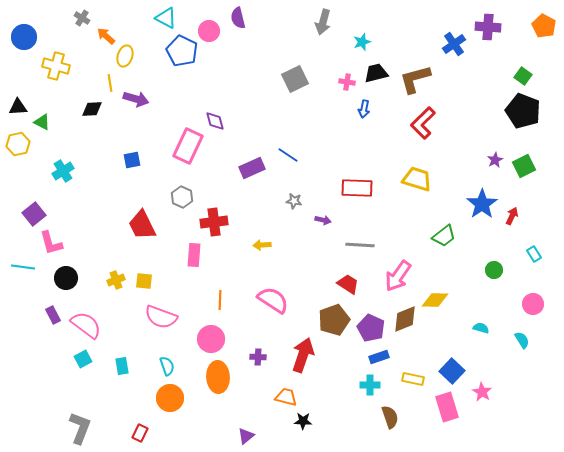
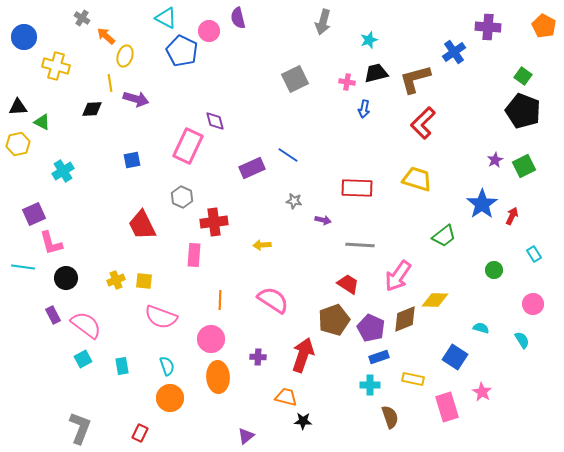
cyan star at (362, 42): moved 7 px right, 2 px up
blue cross at (454, 44): moved 8 px down
purple square at (34, 214): rotated 15 degrees clockwise
blue square at (452, 371): moved 3 px right, 14 px up; rotated 10 degrees counterclockwise
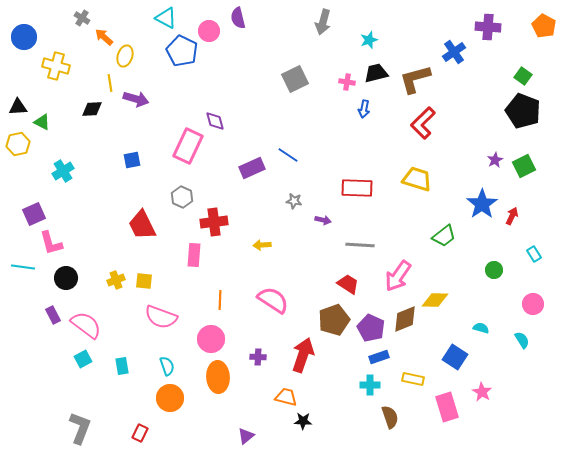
orange arrow at (106, 36): moved 2 px left, 1 px down
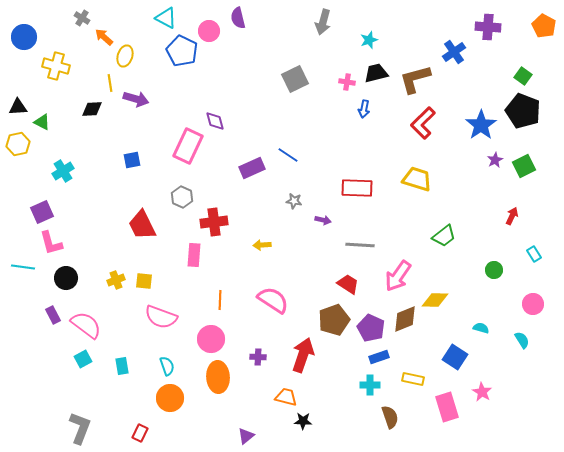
blue star at (482, 204): moved 1 px left, 79 px up
purple square at (34, 214): moved 8 px right, 2 px up
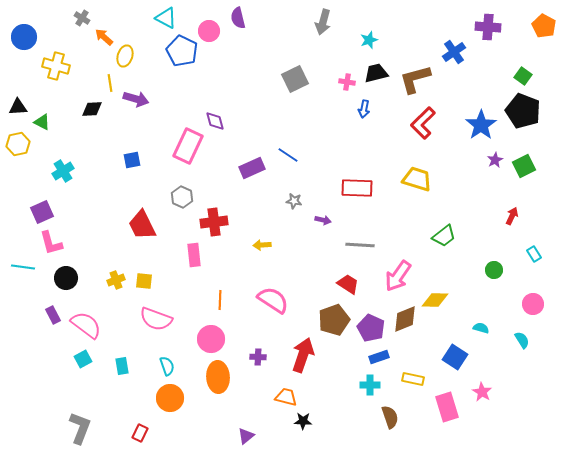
pink rectangle at (194, 255): rotated 10 degrees counterclockwise
pink semicircle at (161, 317): moved 5 px left, 2 px down
